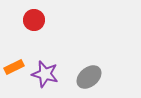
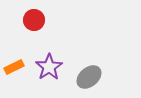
purple star: moved 4 px right, 7 px up; rotated 24 degrees clockwise
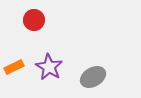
purple star: rotated 8 degrees counterclockwise
gray ellipse: moved 4 px right; rotated 10 degrees clockwise
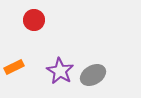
purple star: moved 11 px right, 4 px down
gray ellipse: moved 2 px up
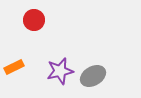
purple star: rotated 28 degrees clockwise
gray ellipse: moved 1 px down
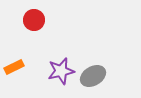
purple star: moved 1 px right
